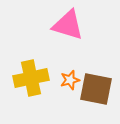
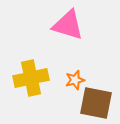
orange star: moved 5 px right
brown square: moved 14 px down
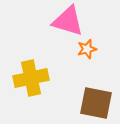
pink triangle: moved 4 px up
orange star: moved 12 px right, 31 px up
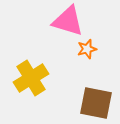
yellow cross: rotated 20 degrees counterclockwise
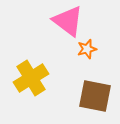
pink triangle: rotated 20 degrees clockwise
brown square: moved 1 px left, 7 px up
